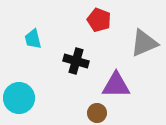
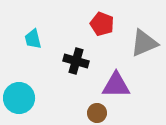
red pentagon: moved 3 px right, 4 px down
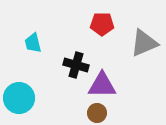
red pentagon: rotated 20 degrees counterclockwise
cyan trapezoid: moved 4 px down
black cross: moved 4 px down
purple triangle: moved 14 px left
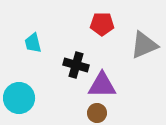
gray triangle: moved 2 px down
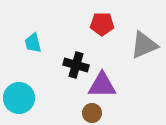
brown circle: moved 5 px left
